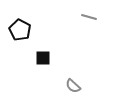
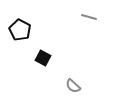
black square: rotated 28 degrees clockwise
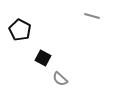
gray line: moved 3 px right, 1 px up
gray semicircle: moved 13 px left, 7 px up
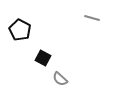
gray line: moved 2 px down
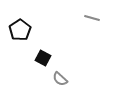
black pentagon: rotated 10 degrees clockwise
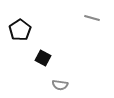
gray semicircle: moved 6 px down; rotated 35 degrees counterclockwise
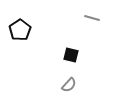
black square: moved 28 px right, 3 px up; rotated 14 degrees counterclockwise
gray semicircle: moved 9 px right; rotated 56 degrees counterclockwise
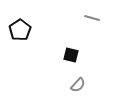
gray semicircle: moved 9 px right
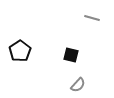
black pentagon: moved 21 px down
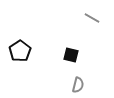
gray line: rotated 14 degrees clockwise
gray semicircle: rotated 28 degrees counterclockwise
